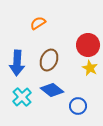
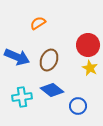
blue arrow: moved 6 px up; rotated 70 degrees counterclockwise
cyan cross: rotated 36 degrees clockwise
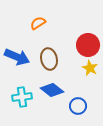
brown ellipse: moved 1 px up; rotated 35 degrees counterclockwise
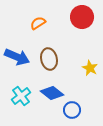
red circle: moved 6 px left, 28 px up
blue diamond: moved 3 px down
cyan cross: moved 1 px left, 1 px up; rotated 30 degrees counterclockwise
blue circle: moved 6 px left, 4 px down
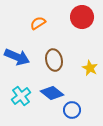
brown ellipse: moved 5 px right, 1 px down
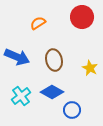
blue diamond: moved 1 px up; rotated 10 degrees counterclockwise
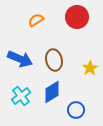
red circle: moved 5 px left
orange semicircle: moved 2 px left, 3 px up
blue arrow: moved 3 px right, 2 px down
yellow star: rotated 14 degrees clockwise
blue diamond: rotated 60 degrees counterclockwise
blue circle: moved 4 px right
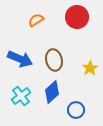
blue diamond: rotated 10 degrees counterclockwise
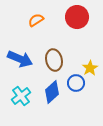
blue circle: moved 27 px up
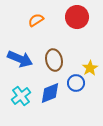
blue diamond: moved 2 px left, 1 px down; rotated 20 degrees clockwise
